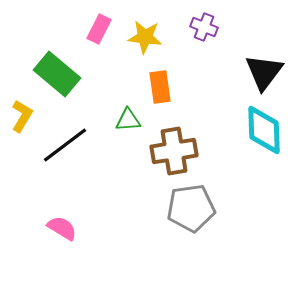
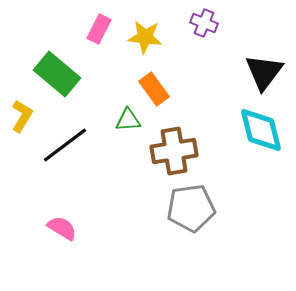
purple cross: moved 4 px up
orange rectangle: moved 6 px left, 2 px down; rotated 28 degrees counterclockwise
cyan diamond: moved 3 px left; rotated 12 degrees counterclockwise
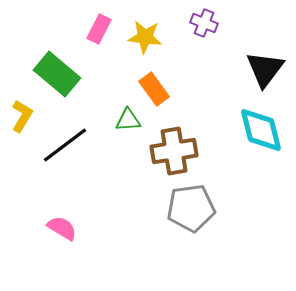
black triangle: moved 1 px right, 3 px up
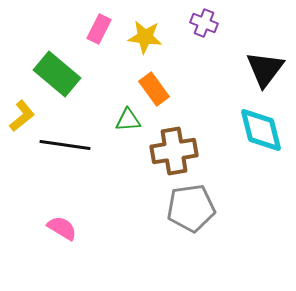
yellow L-shape: rotated 20 degrees clockwise
black line: rotated 45 degrees clockwise
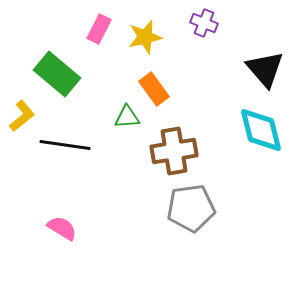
yellow star: rotated 20 degrees counterclockwise
black triangle: rotated 18 degrees counterclockwise
green triangle: moved 1 px left, 3 px up
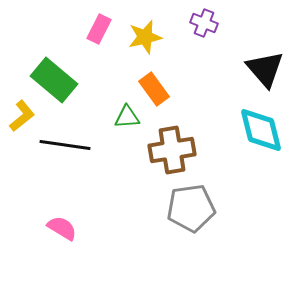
green rectangle: moved 3 px left, 6 px down
brown cross: moved 2 px left, 1 px up
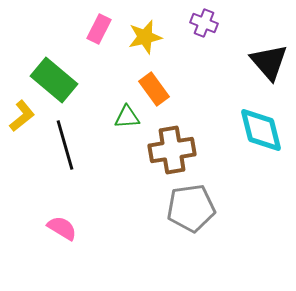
black triangle: moved 4 px right, 7 px up
black line: rotated 66 degrees clockwise
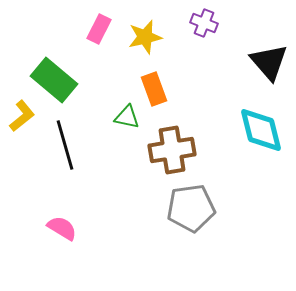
orange rectangle: rotated 16 degrees clockwise
green triangle: rotated 16 degrees clockwise
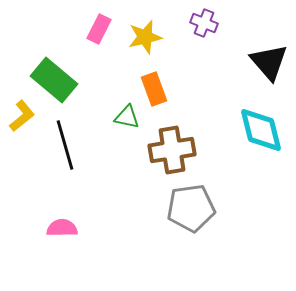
pink semicircle: rotated 32 degrees counterclockwise
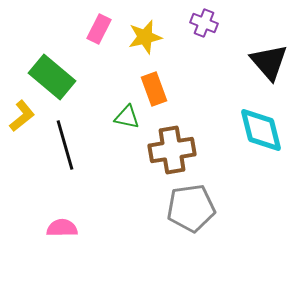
green rectangle: moved 2 px left, 3 px up
